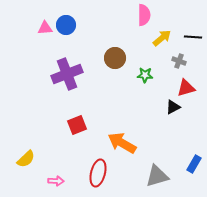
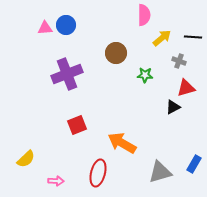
brown circle: moved 1 px right, 5 px up
gray triangle: moved 3 px right, 4 px up
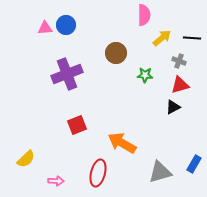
black line: moved 1 px left, 1 px down
red triangle: moved 6 px left, 3 px up
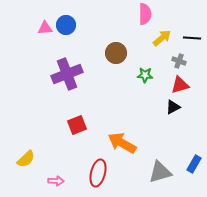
pink semicircle: moved 1 px right, 1 px up
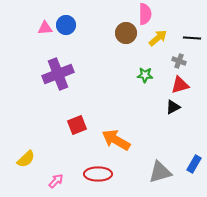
yellow arrow: moved 4 px left
brown circle: moved 10 px right, 20 px up
purple cross: moved 9 px left
orange arrow: moved 6 px left, 3 px up
red ellipse: moved 1 px down; rotated 76 degrees clockwise
pink arrow: rotated 49 degrees counterclockwise
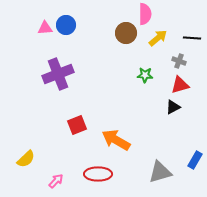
blue rectangle: moved 1 px right, 4 px up
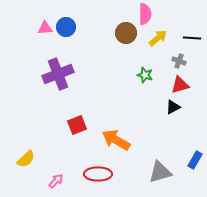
blue circle: moved 2 px down
green star: rotated 14 degrees clockwise
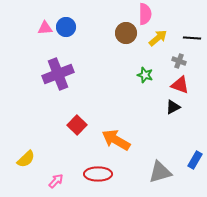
red triangle: rotated 36 degrees clockwise
red square: rotated 24 degrees counterclockwise
